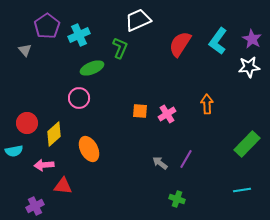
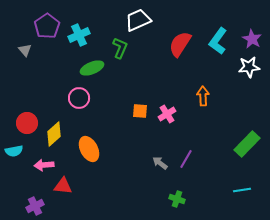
orange arrow: moved 4 px left, 8 px up
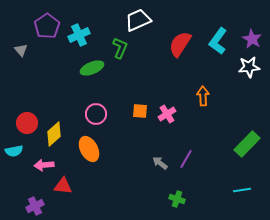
gray triangle: moved 4 px left
pink circle: moved 17 px right, 16 px down
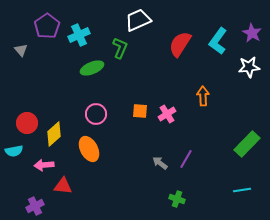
purple star: moved 6 px up
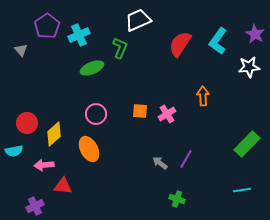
purple star: moved 3 px right, 1 px down
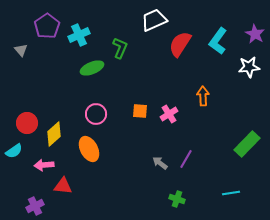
white trapezoid: moved 16 px right
pink cross: moved 2 px right
cyan semicircle: rotated 24 degrees counterclockwise
cyan line: moved 11 px left, 3 px down
